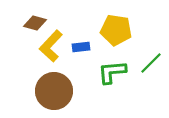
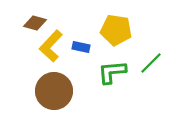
blue rectangle: rotated 18 degrees clockwise
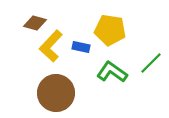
yellow pentagon: moved 6 px left
green L-shape: rotated 40 degrees clockwise
brown circle: moved 2 px right, 2 px down
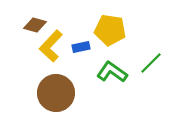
brown diamond: moved 2 px down
blue rectangle: rotated 24 degrees counterclockwise
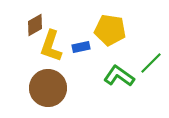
brown diamond: rotated 45 degrees counterclockwise
yellow L-shape: rotated 24 degrees counterclockwise
green L-shape: moved 7 px right, 4 px down
brown circle: moved 8 px left, 5 px up
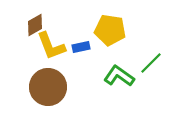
yellow L-shape: rotated 40 degrees counterclockwise
brown circle: moved 1 px up
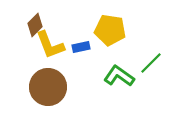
brown diamond: rotated 15 degrees counterclockwise
yellow L-shape: moved 1 px left, 1 px up
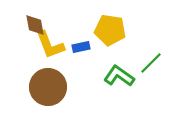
brown diamond: rotated 55 degrees counterclockwise
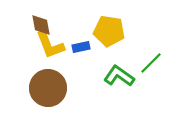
brown diamond: moved 6 px right
yellow pentagon: moved 1 px left, 1 px down
brown circle: moved 1 px down
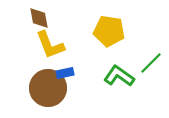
brown diamond: moved 2 px left, 7 px up
blue rectangle: moved 16 px left, 26 px down
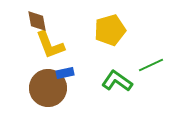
brown diamond: moved 2 px left, 3 px down
yellow pentagon: moved 1 px right, 1 px up; rotated 24 degrees counterclockwise
green line: moved 2 px down; rotated 20 degrees clockwise
green L-shape: moved 2 px left, 5 px down
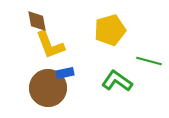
green line: moved 2 px left, 4 px up; rotated 40 degrees clockwise
